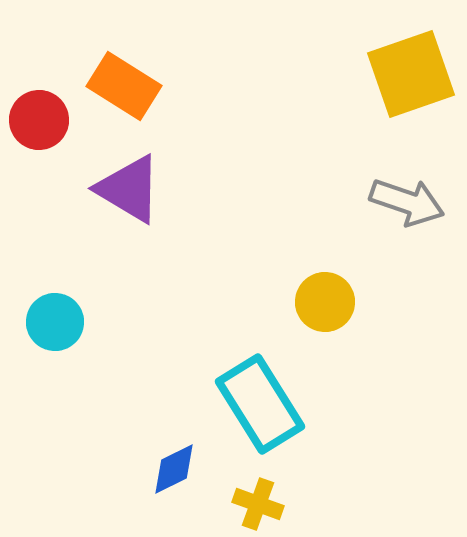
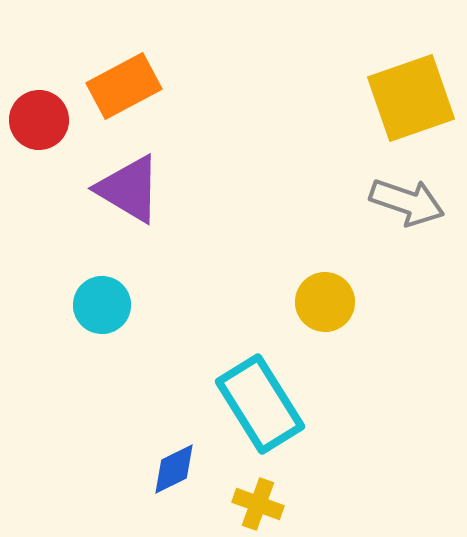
yellow square: moved 24 px down
orange rectangle: rotated 60 degrees counterclockwise
cyan circle: moved 47 px right, 17 px up
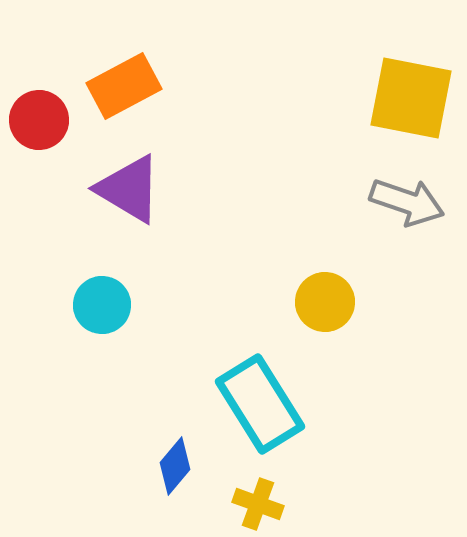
yellow square: rotated 30 degrees clockwise
blue diamond: moved 1 px right, 3 px up; rotated 24 degrees counterclockwise
